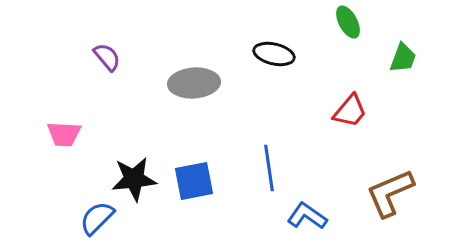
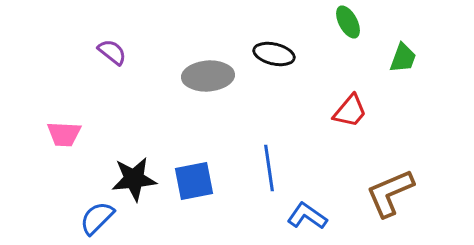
purple semicircle: moved 5 px right, 5 px up; rotated 12 degrees counterclockwise
gray ellipse: moved 14 px right, 7 px up
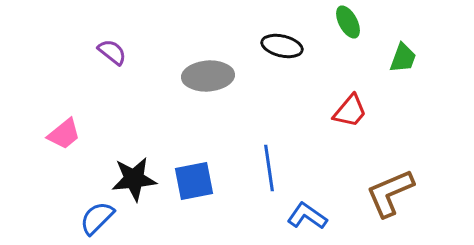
black ellipse: moved 8 px right, 8 px up
pink trapezoid: rotated 42 degrees counterclockwise
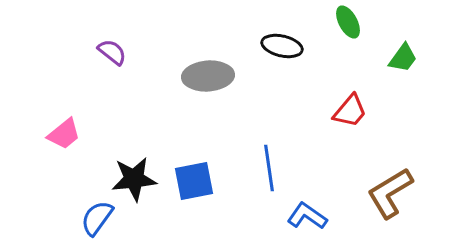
green trapezoid: rotated 16 degrees clockwise
brown L-shape: rotated 8 degrees counterclockwise
blue semicircle: rotated 9 degrees counterclockwise
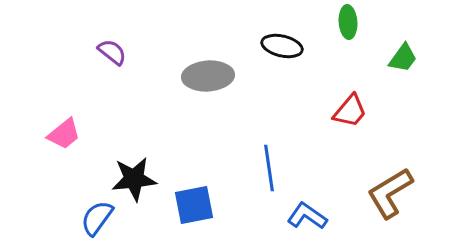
green ellipse: rotated 24 degrees clockwise
blue square: moved 24 px down
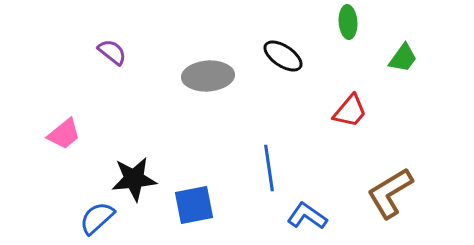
black ellipse: moved 1 px right, 10 px down; rotated 21 degrees clockwise
blue semicircle: rotated 12 degrees clockwise
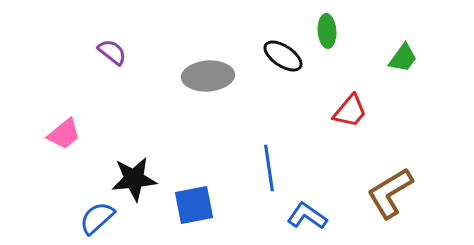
green ellipse: moved 21 px left, 9 px down
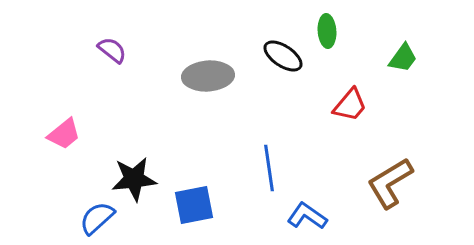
purple semicircle: moved 2 px up
red trapezoid: moved 6 px up
brown L-shape: moved 10 px up
